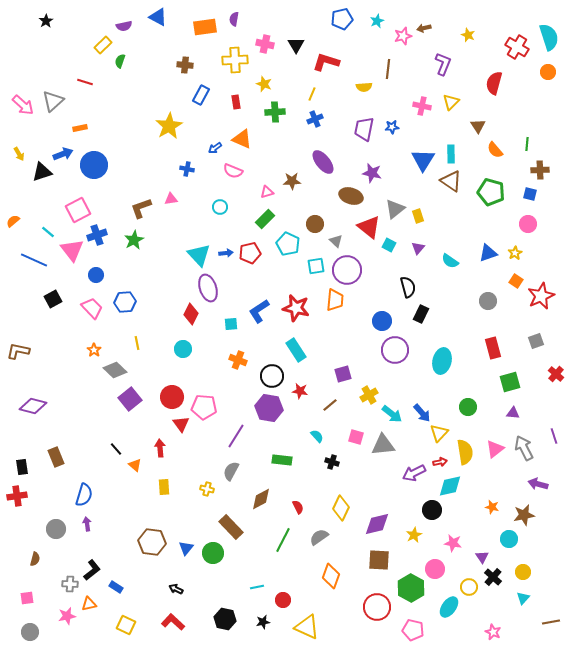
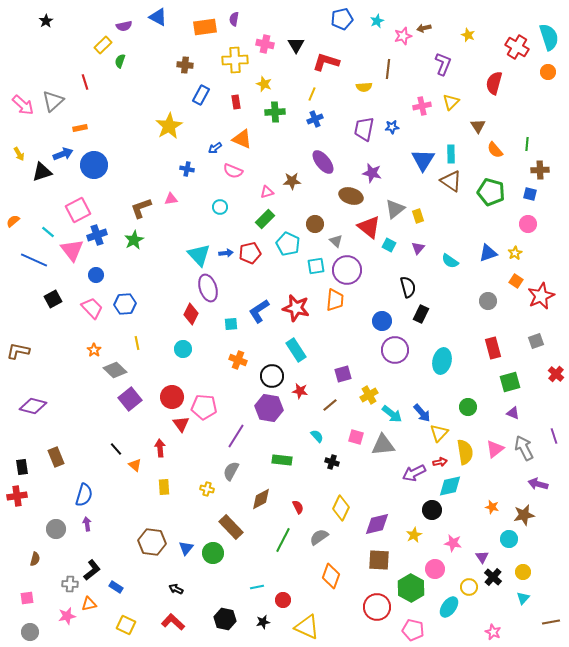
red line at (85, 82): rotated 56 degrees clockwise
pink cross at (422, 106): rotated 24 degrees counterclockwise
blue hexagon at (125, 302): moved 2 px down
purple triangle at (513, 413): rotated 16 degrees clockwise
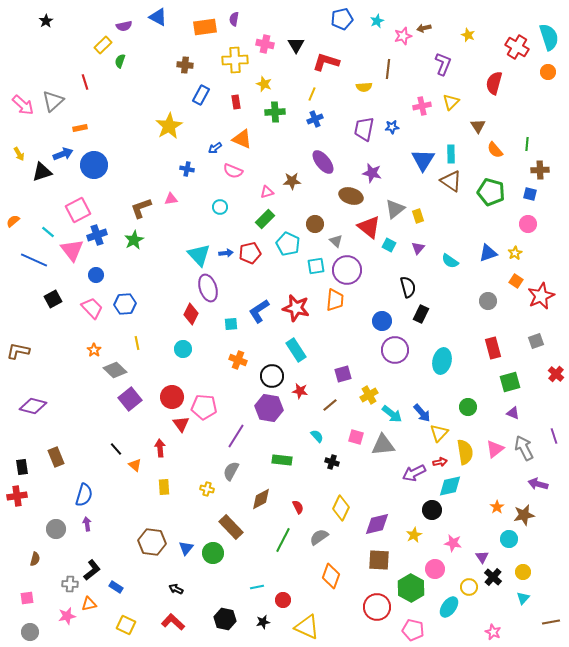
orange star at (492, 507): moved 5 px right; rotated 24 degrees clockwise
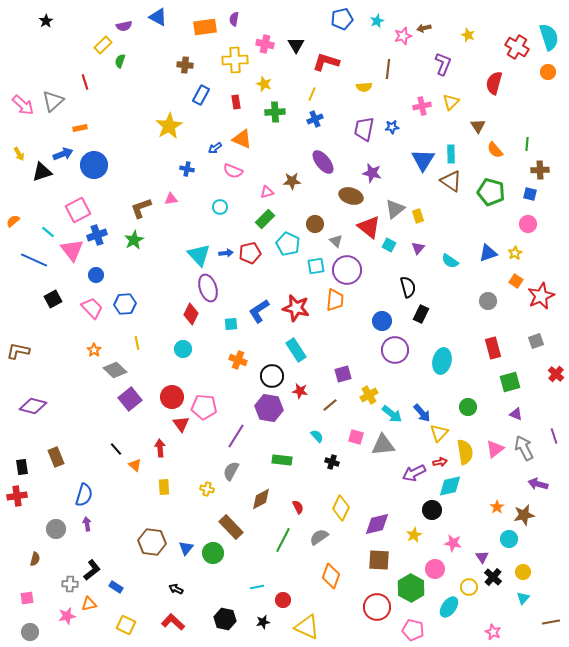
purple triangle at (513, 413): moved 3 px right, 1 px down
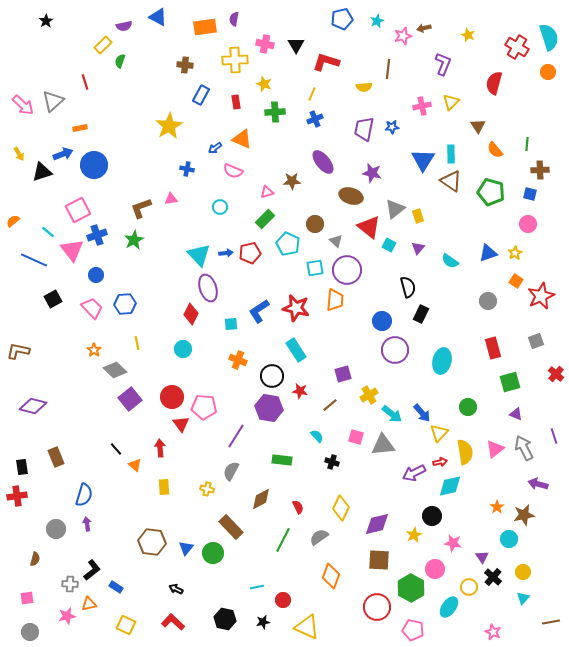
cyan square at (316, 266): moved 1 px left, 2 px down
black circle at (432, 510): moved 6 px down
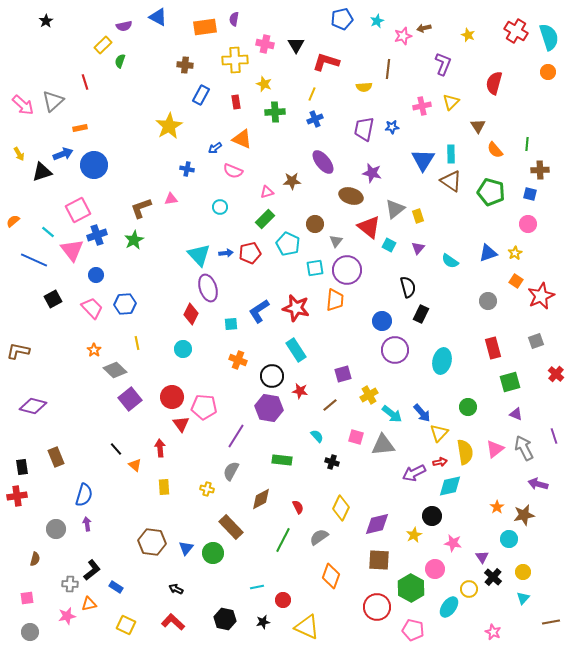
red cross at (517, 47): moved 1 px left, 16 px up
gray triangle at (336, 241): rotated 24 degrees clockwise
yellow circle at (469, 587): moved 2 px down
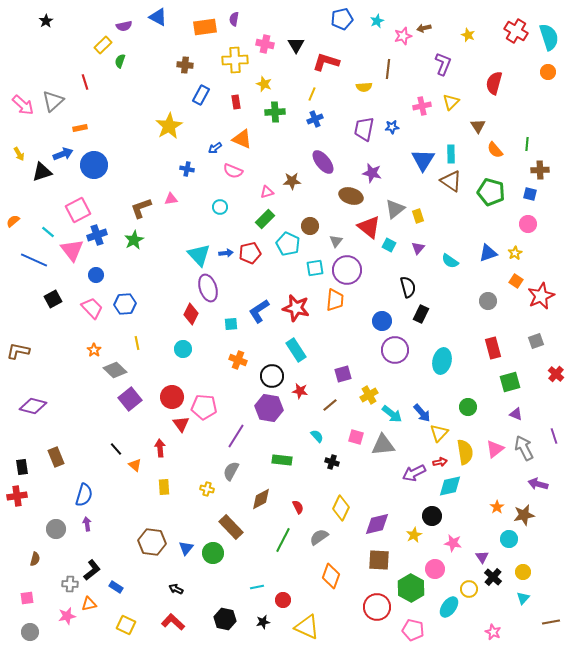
brown circle at (315, 224): moved 5 px left, 2 px down
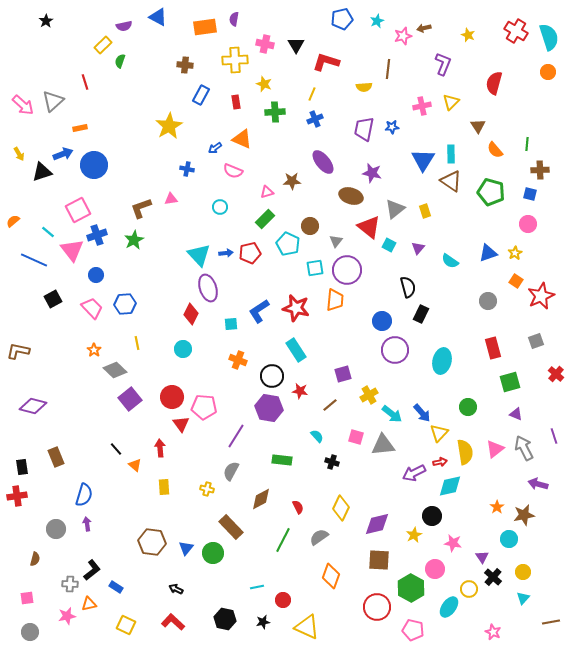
yellow rectangle at (418, 216): moved 7 px right, 5 px up
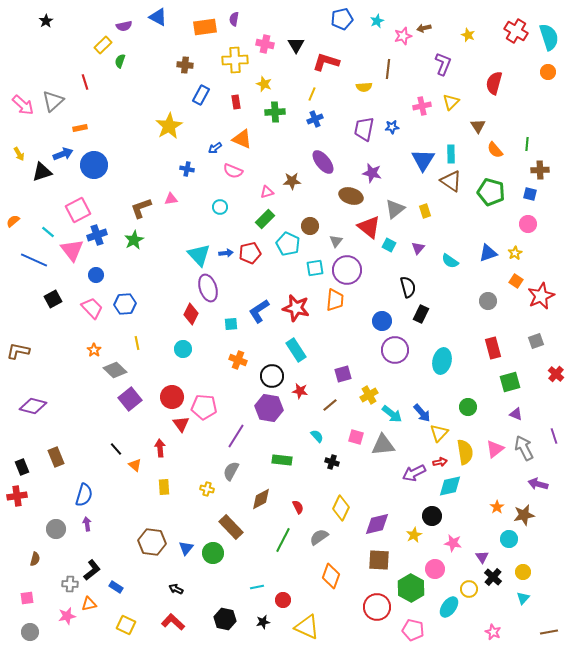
black rectangle at (22, 467): rotated 14 degrees counterclockwise
brown line at (551, 622): moved 2 px left, 10 px down
